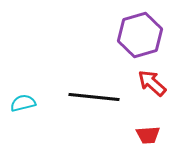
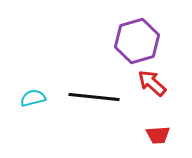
purple hexagon: moved 3 px left, 6 px down
cyan semicircle: moved 10 px right, 5 px up
red trapezoid: moved 10 px right
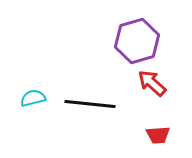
black line: moved 4 px left, 7 px down
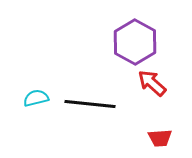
purple hexagon: moved 2 px left, 1 px down; rotated 15 degrees counterclockwise
cyan semicircle: moved 3 px right
red trapezoid: moved 2 px right, 3 px down
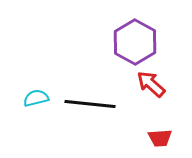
red arrow: moved 1 px left, 1 px down
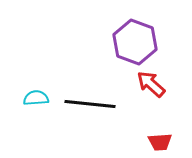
purple hexagon: rotated 9 degrees counterclockwise
cyan semicircle: rotated 10 degrees clockwise
red trapezoid: moved 4 px down
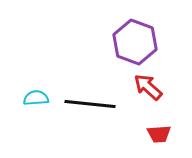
red arrow: moved 3 px left, 3 px down
red trapezoid: moved 1 px left, 8 px up
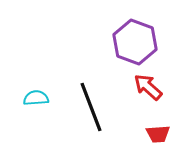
black line: moved 1 px right, 3 px down; rotated 63 degrees clockwise
red trapezoid: moved 1 px left
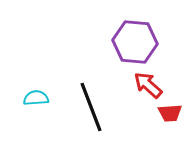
purple hexagon: rotated 15 degrees counterclockwise
red arrow: moved 2 px up
red trapezoid: moved 12 px right, 21 px up
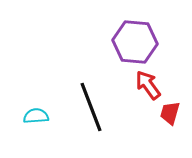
red arrow: rotated 12 degrees clockwise
cyan semicircle: moved 18 px down
red trapezoid: rotated 110 degrees clockwise
